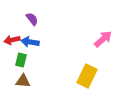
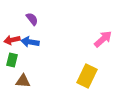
green rectangle: moved 9 px left
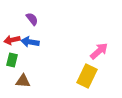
pink arrow: moved 4 px left, 12 px down
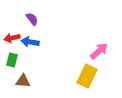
red arrow: moved 2 px up
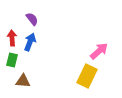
red arrow: rotated 98 degrees clockwise
blue arrow: rotated 102 degrees clockwise
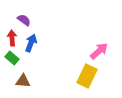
purple semicircle: moved 8 px left, 1 px down; rotated 16 degrees counterclockwise
blue arrow: moved 1 px right, 1 px down
green rectangle: moved 2 px up; rotated 64 degrees counterclockwise
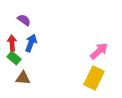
red arrow: moved 5 px down
green rectangle: moved 2 px right
yellow rectangle: moved 7 px right, 2 px down
brown triangle: moved 3 px up
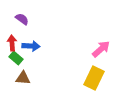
purple semicircle: moved 2 px left, 1 px up
blue arrow: moved 3 px down; rotated 72 degrees clockwise
pink arrow: moved 2 px right, 2 px up
green rectangle: moved 2 px right
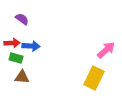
red arrow: rotated 91 degrees clockwise
pink arrow: moved 5 px right, 1 px down
green rectangle: rotated 24 degrees counterclockwise
brown triangle: moved 1 px left, 1 px up
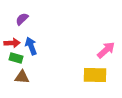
purple semicircle: rotated 80 degrees counterclockwise
blue arrow: rotated 114 degrees counterclockwise
yellow rectangle: moved 1 px right, 3 px up; rotated 65 degrees clockwise
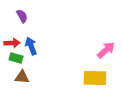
purple semicircle: moved 3 px up; rotated 104 degrees clockwise
yellow rectangle: moved 3 px down
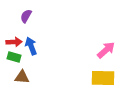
purple semicircle: moved 4 px right; rotated 120 degrees counterclockwise
red arrow: moved 2 px right, 1 px up
green rectangle: moved 2 px left, 1 px up
yellow rectangle: moved 8 px right
